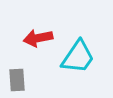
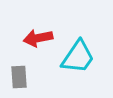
gray rectangle: moved 2 px right, 3 px up
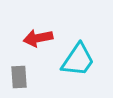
cyan trapezoid: moved 3 px down
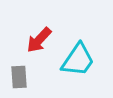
red arrow: moved 1 px right, 2 px down; rotated 36 degrees counterclockwise
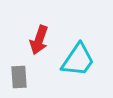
red arrow: rotated 24 degrees counterclockwise
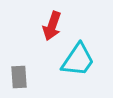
red arrow: moved 13 px right, 14 px up
